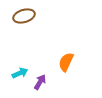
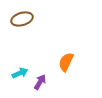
brown ellipse: moved 2 px left, 3 px down
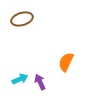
cyan arrow: moved 6 px down
purple arrow: rotated 56 degrees counterclockwise
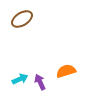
brown ellipse: rotated 15 degrees counterclockwise
orange semicircle: moved 9 px down; rotated 48 degrees clockwise
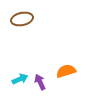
brown ellipse: rotated 20 degrees clockwise
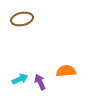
orange semicircle: rotated 12 degrees clockwise
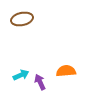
cyan arrow: moved 1 px right, 4 px up
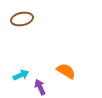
orange semicircle: rotated 36 degrees clockwise
purple arrow: moved 5 px down
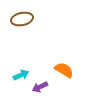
orange semicircle: moved 2 px left, 1 px up
purple arrow: rotated 91 degrees counterclockwise
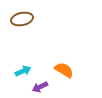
cyan arrow: moved 2 px right, 4 px up
